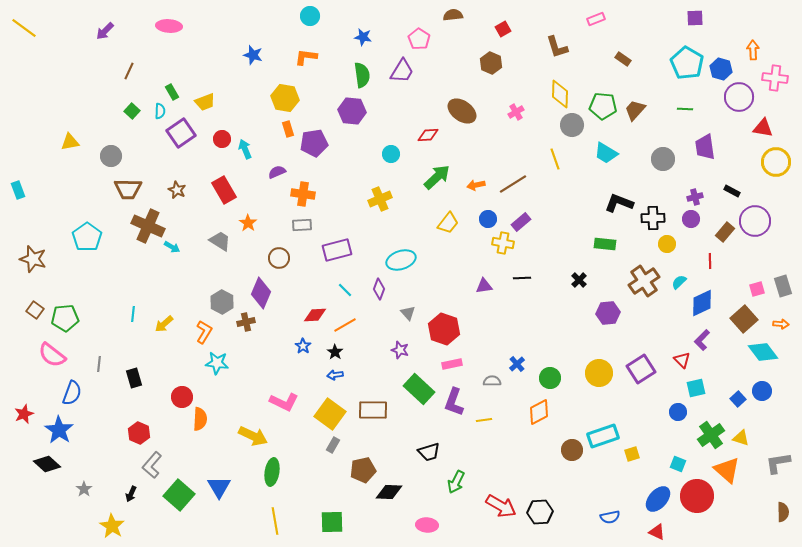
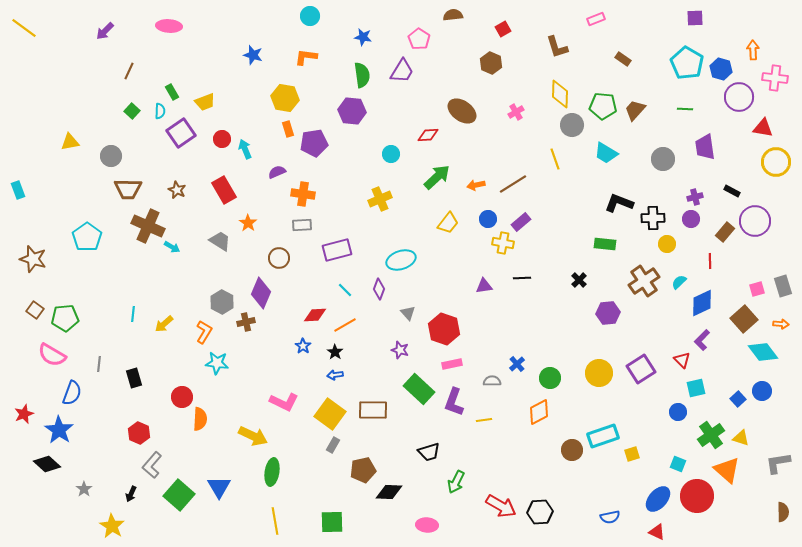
pink semicircle at (52, 355): rotated 8 degrees counterclockwise
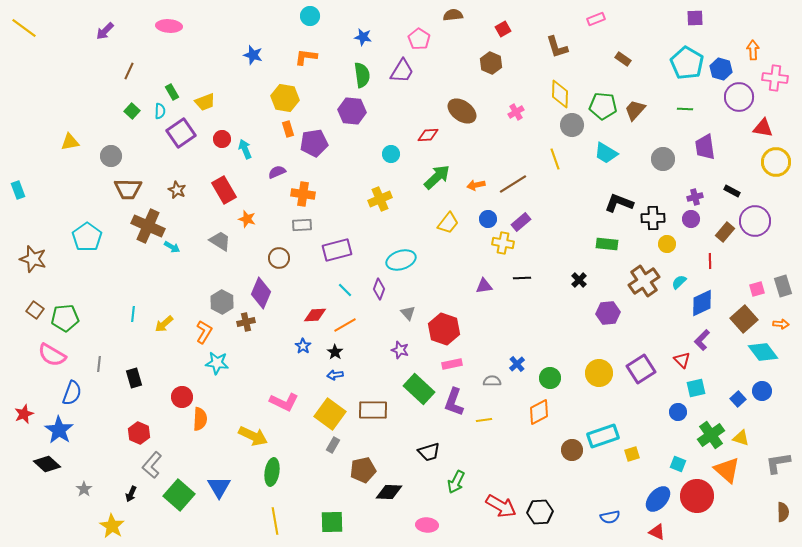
orange star at (248, 223): moved 1 px left, 4 px up; rotated 18 degrees counterclockwise
green rectangle at (605, 244): moved 2 px right
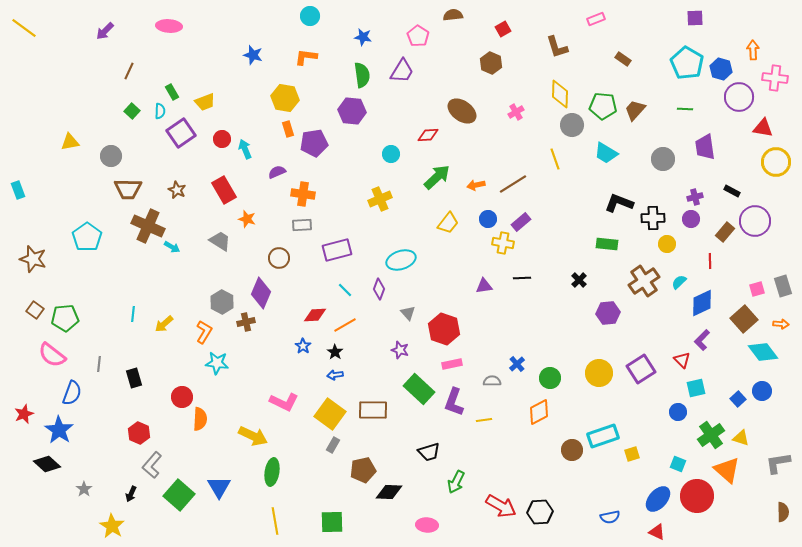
pink pentagon at (419, 39): moved 1 px left, 3 px up
pink semicircle at (52, 355): rotated 8 degrees clockwise
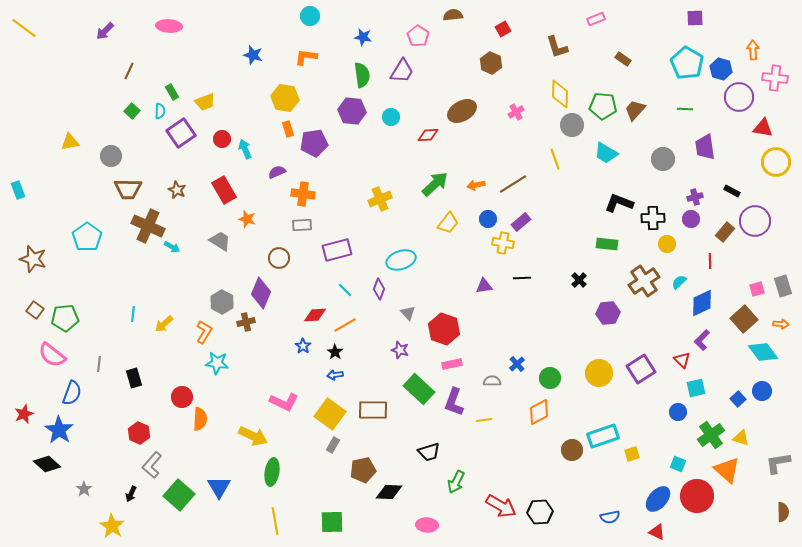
brown ellipse at (462, 111): rotated 64 degrees counterclockwise
cyan circle at (391, 154): moved 37 px up
green arrow at (437, 177): moved 2 px left, 7 px down
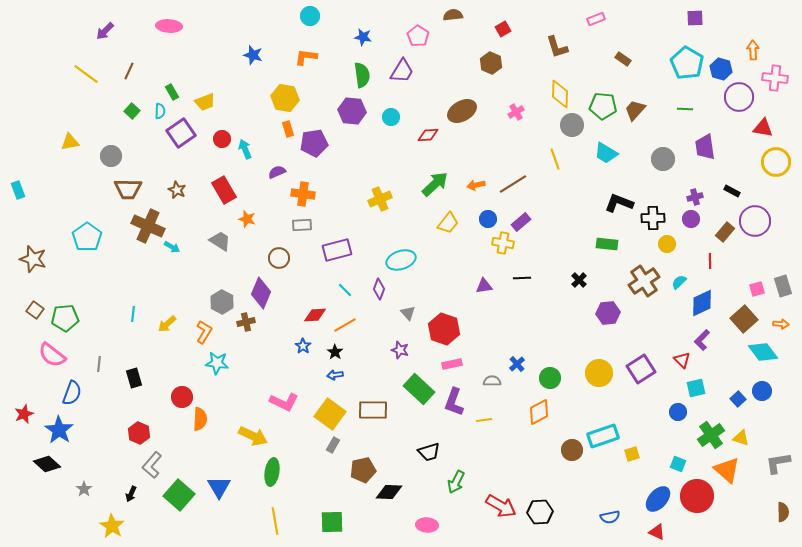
yellow line at (24, 28): moved 62 px right, 46 px down
yellow arrow at (164, 324): moved 3 px right
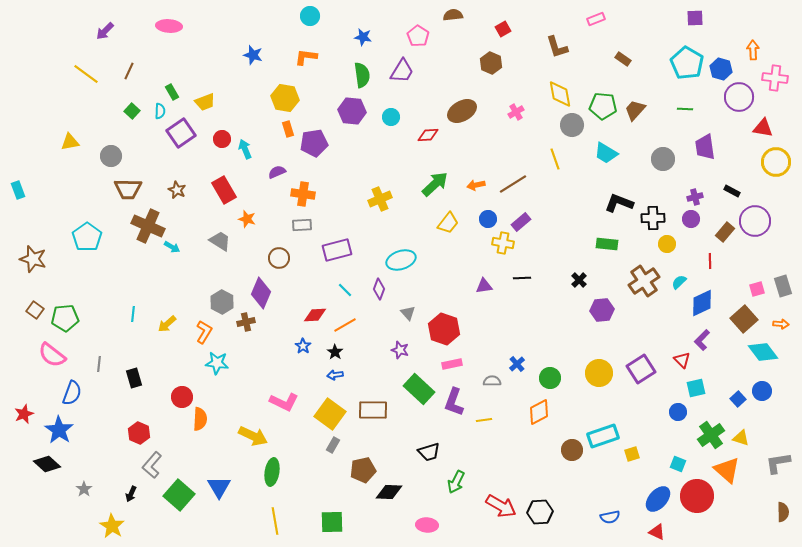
yellow diamond at (560, 94): rotated 12 degrees counterclockwise
purple hexagon at (608, 313): moved 6 px left, 3 px up
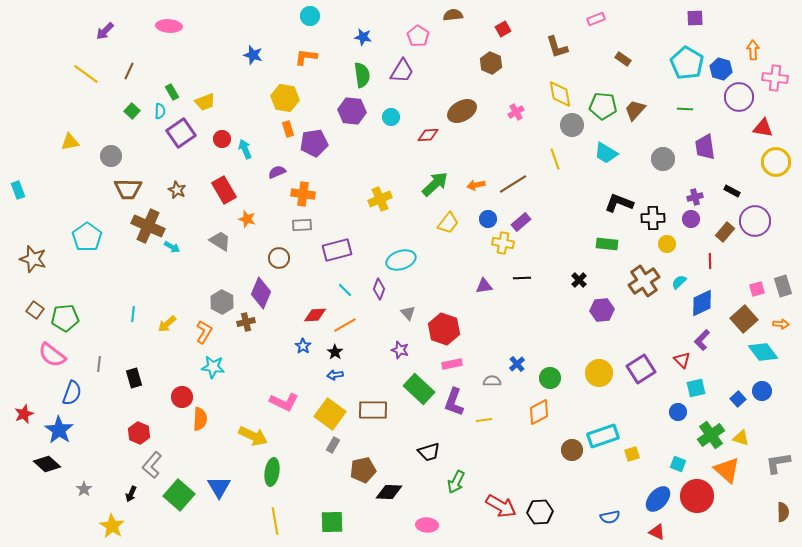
cyan star at (217, 363): moved 4 px left, 4 px down
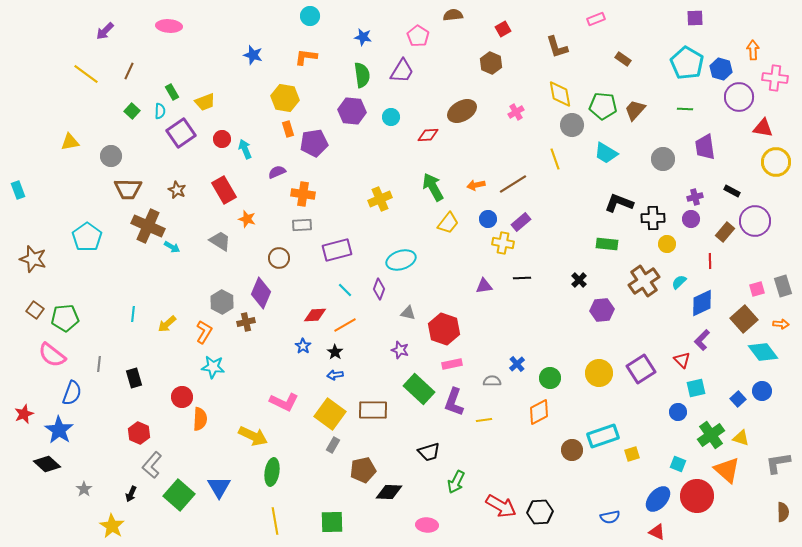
green arrow at (435, 184): moved 2 px left, 3 px down; rotated 76 degrees counterclockwise
gray triangle at (408, 313): rotated 35 degrees counterclockwise
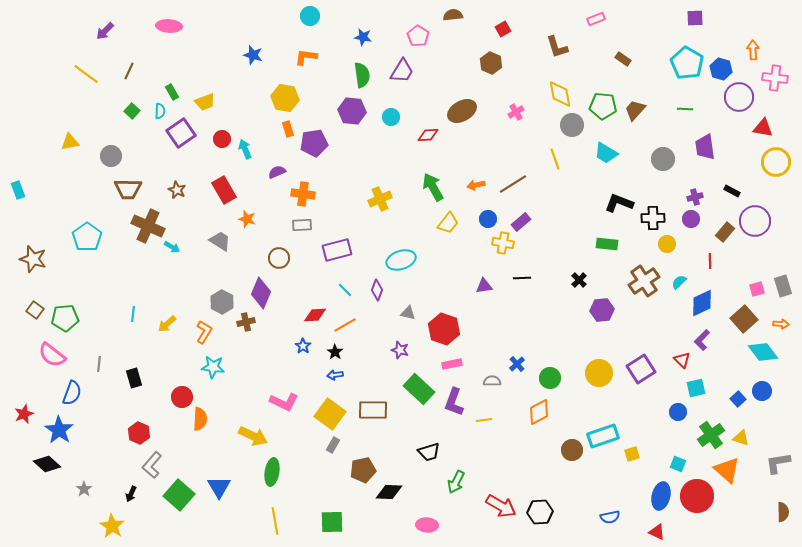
purple diamond at (379, 289): moved 2 px left, 1 px down
blue ellipse at (658, 499): moved 3 px right, 3 px up; rotated 28 degrees counterclockwise
